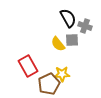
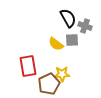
yellow semicircle: moved 2 px left; rotated 14 degrees counterclockwise
red rectangle: rotated 20 degrees clockwise
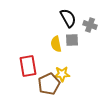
gray cross: moved 5 px right, 1 px up
yellow semicircle: rotated 42 degrees clockwise
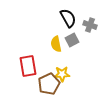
gray square: rotated 24 degrees counterclockwise
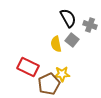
gray square: rotated 24 degrees counterclockwise
red rectangle: moved 1 px down; rotated 55 degrees counterclockwise
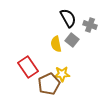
red rectangle: rotated 30 degrees clockwise
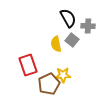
gray cross: moved 2 px left, 1 px down; rotated 16 degrees counterclockwise
red rectangle: moved 2 px up; rotated 15 degrees clockwise
yellow star: moved 1 px right, 1 px down
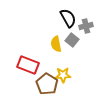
gray cross: moved 2 px left; rotated 16 degrees counterclockwise
red rectangle: rotated 50 degrees counterclockwise
brown pentagon: moved 2 px left; rotated 15 degrees counterclockwise
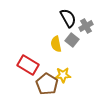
gray cross: rotated 16 degrees counterclockwise
red rectangle: rotated 10 degrees clockwise
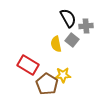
gray cross: rotated 24 degrees clockwise
